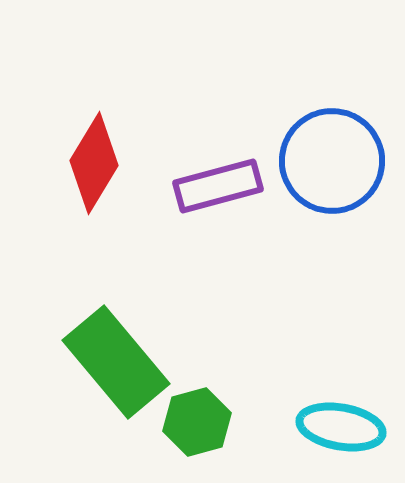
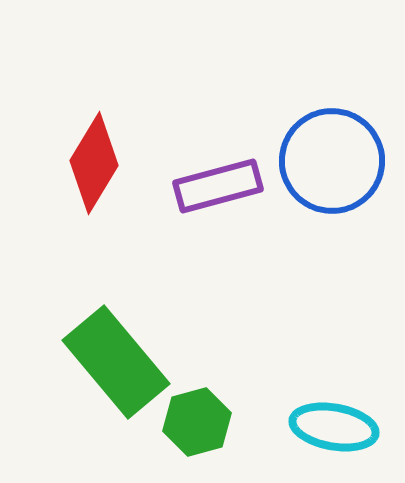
cyan ellipse: moved 7 px left
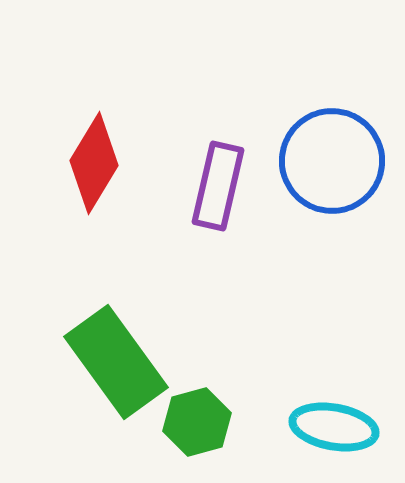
purple rectangle: rotated 62 degrees counterclockwise
green rectangle: rotated 4 degrees clockwise
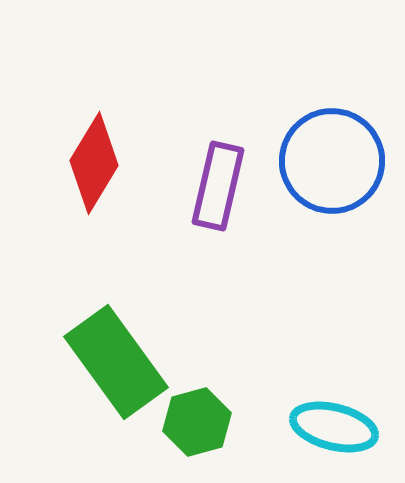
cyan ellipse: rotated 4 degrees clockwise
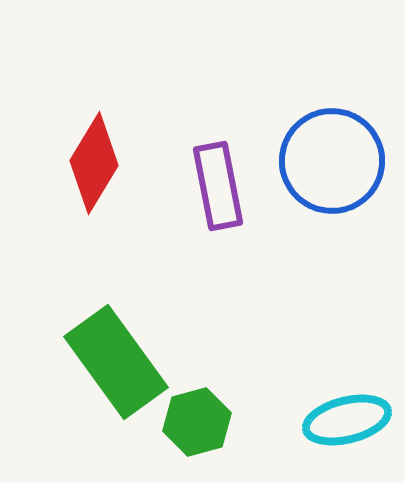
purple rectangle: rotated 24 degrees counterclockwise
cyan ellipse: moved 13 px right, 7 px up; rotated 28 degrees counterclockwise
